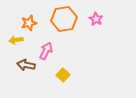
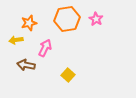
orange hexagon: moved 3 px right
pink arrow: moved 1 px left, 3 px up
yellow square: moved 5 px right
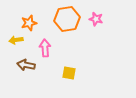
pink star: rotated 16 degrees counterclockwise
pink arrow: rotated 30 degrees counterclockwise
yellow square: moved 1 px right, 2 px up; rotated 32 degrees counterclockwise
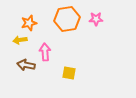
pink star: rotated 16 degrees counterclockwise
yellow arrow: moved 4 px right
pink arrow: moved 4 px down
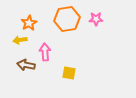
orange star: rotated 14 degrees counterclockwise
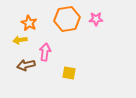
orange star: rotated 14 degrees counterclockwise
pink arrow: rotated 12 degrees clockwise
brown arrow: rotated 24 degrees counterclockwise
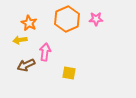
orange hexagon: rotated 15 degrees counterclockwise
brown arrow: rotated 12 degrees counterclockwise
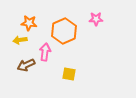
orange hexagon: moved 3 px left, 12 px down
orange star: rotated 21 degrees counterclockwise
yellow square: moved 1 px down
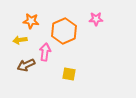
orange star: moved 2 px right, 2 px up
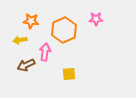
orange hexagon: moved 1 px up
yellow square: rotated 16 degrees counterclockwise
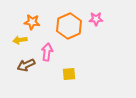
orange star: moved 1 px right, 1 px down
orange hexagon: moved 5 px right, 4 px up
pink arrow: moved 2 px right
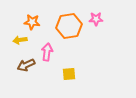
orange hexagon: rotated 15 degrees clockwise
